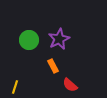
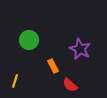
purple star: moved 21 px right, 10 px down; rotated 20 degrees counterclockwise
yellow line: moved 6 px up
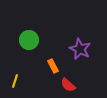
red semicircle: moved 2 px left
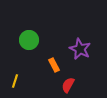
orange rectangle: moved 1 px right, 1 px up
red semicircle: rotated 77 degrees clockwise
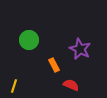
yellow line: moved 1 px left, 5 px down
red semicircle: moved 3 px right; rotated 84 degrees clockwise
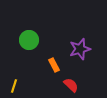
purple star: rotated 30 degrees clockwise
red semicircle: rotated 21 degrees clockwise
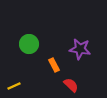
green circle: moved 4 px down
purple star: rotated 25 degrees clockwise
yellow line: rotated 48 degrees clockwise
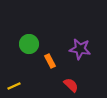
orange rectangle: moved 4 px left, 4 px up
